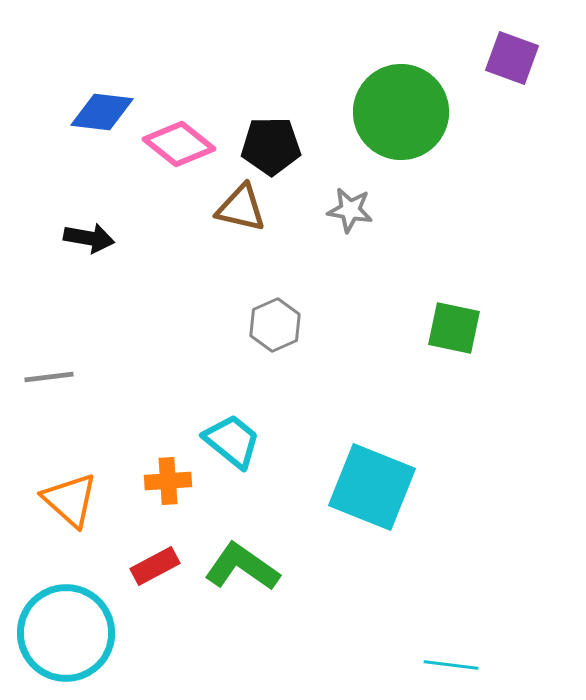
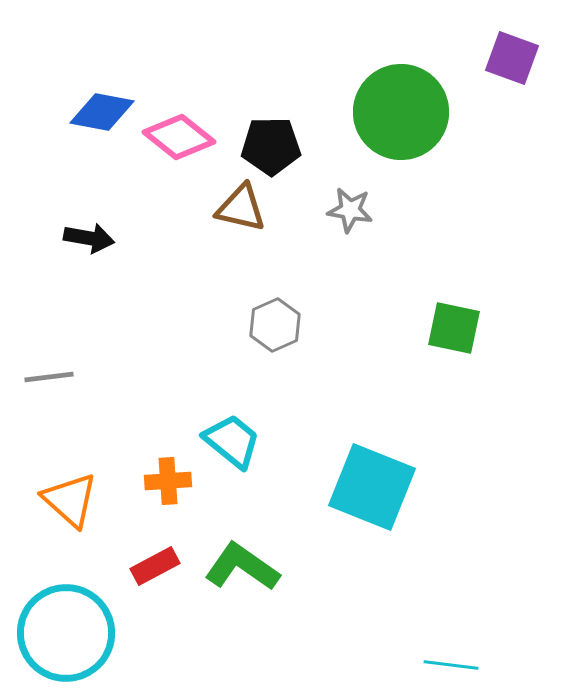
blue diamond: rotated 4 degrees clockwise
pink diamond: moved 7 px up
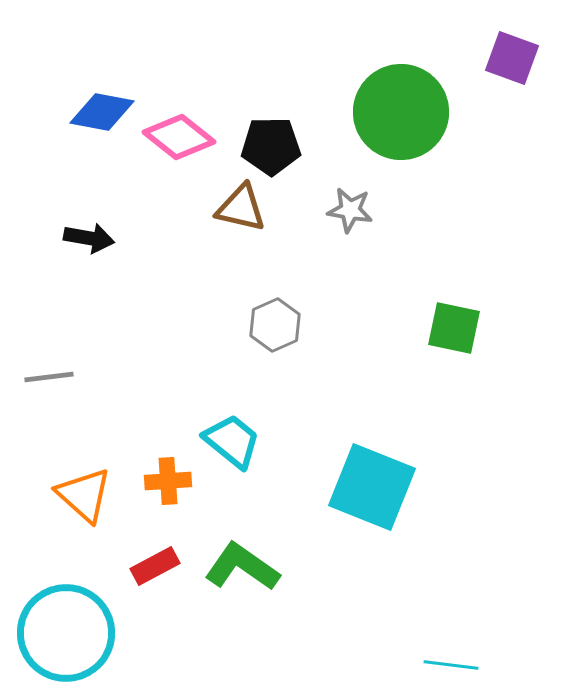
orange triangle: moved 14 px right, 5 px up
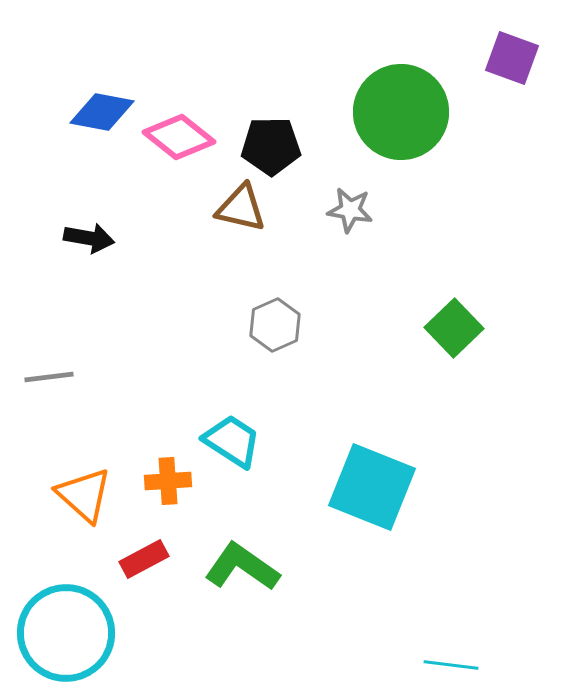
green square: rotated 34 degrees clockwise
cyan trapezoid: rotated 6 degrees counterclockwise
red rectangle: moved 11 px left, 7 px up
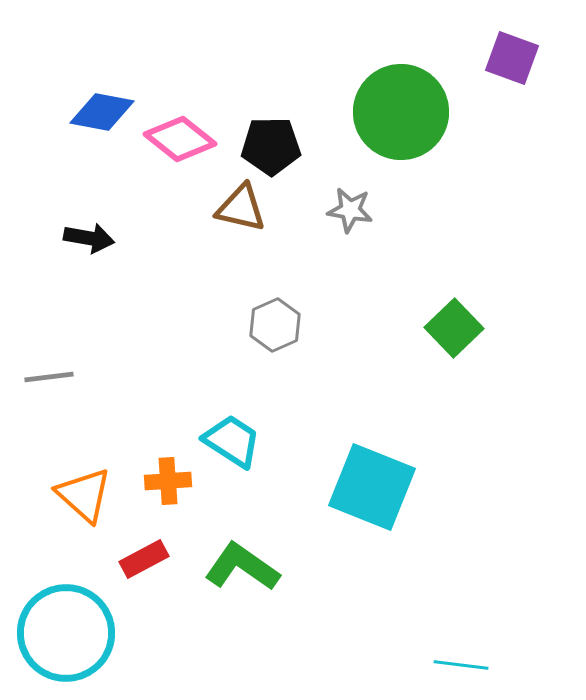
pink diamond: moved 1 px right, 2 px down
cyan line: moved 10 px right
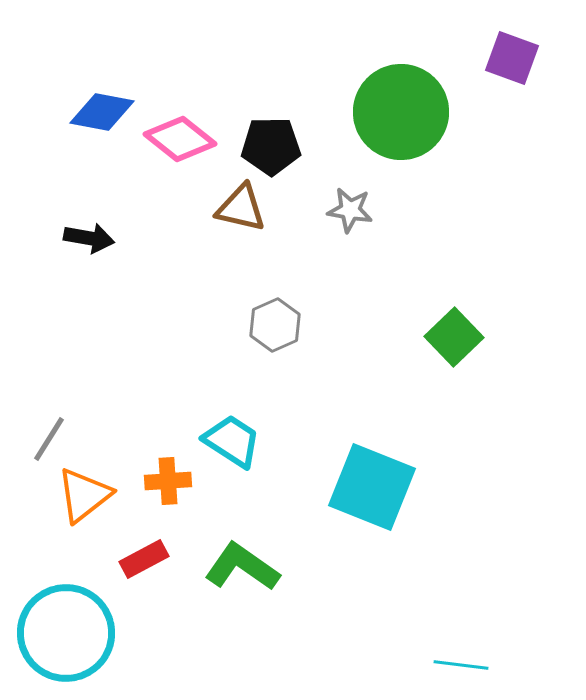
green square: moved 9 px down
gray line: moved 62 px down; rotated 51 degrees counterclockwise
orange triangle: rotated 40 degrees clockwise
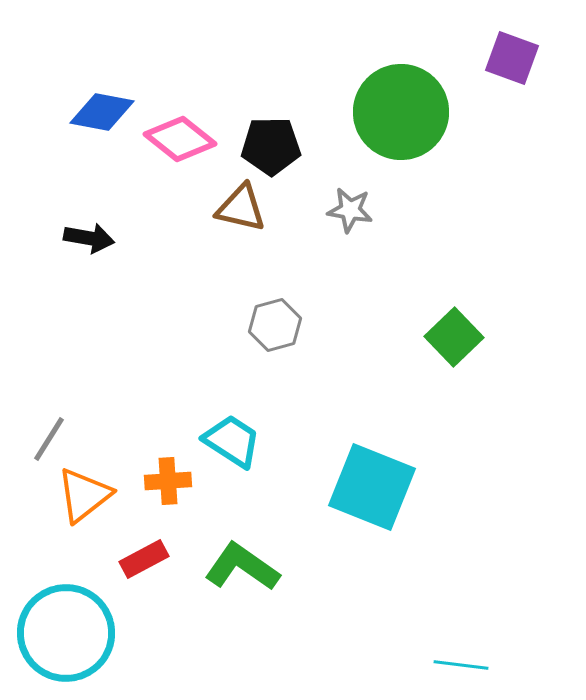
gray hexagon: rotated 9 degrees clockwise
